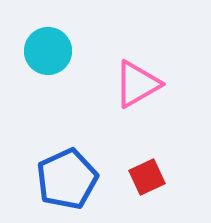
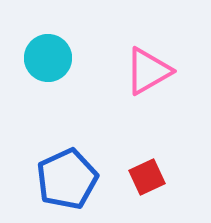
cyan circle: moved 7 px down
pink triangle: moved 11 px right, 13 px up
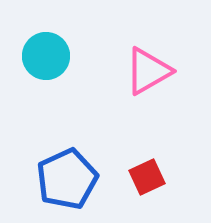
cyan circle: moved 2 px left, 2 px up
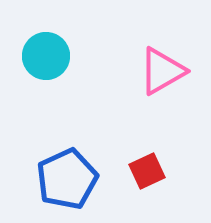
pink triangle: moved 14 px right
red square: moved 6 px up
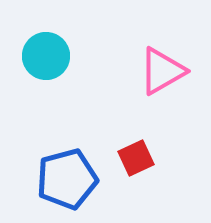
red square: moved 11 px left, 13 px up
blue pentagon: rotated 10 degrees clockwise
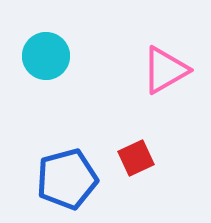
pink triangle: moved 3 px right, 1 px up
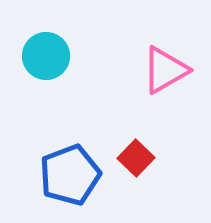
red square: rotated 21 degrees counterclockwise
blue pentagon: moved 3 px right, 4 px up; rotated 6 degrees counterclockwise
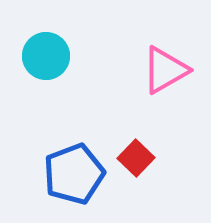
blue pentagon: moved 4 px right, 1 px up
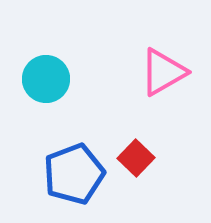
cyan circle: moved 23 px down
pink triangle: moved 2 px left, 2 px down
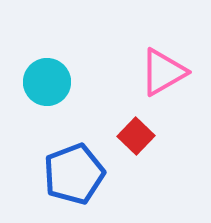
cyan circle: moved 1 px right, 3 px down
red square: moved 22 px up
